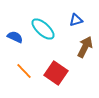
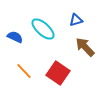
brown arrow: rotated 70 degrees counterclockwise
red square: moved 2 px right
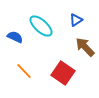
blue triangle: rotated 16 degrees counterclockwise
cyan ellipse: moved 2 px left, 3 px up
red square: moved 5 px right
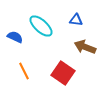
blue triangle: rotated 40 degrees clockwise
brown arrow: rotated 25 degrees counterclockwise
orange line: rotated 18 degrees clockwise
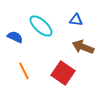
brown arrow: moved 2 px left
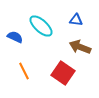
brown arrow: moved 3 px left
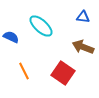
blue triangle: moved 7 px right, 3 px up
blue semicircle: moved 4 px left
brown arrow: moved 3 px right
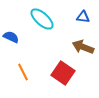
cyan ellipse: moved 1 px right, 7 px up
orange line: moved 1 px left, 1 px down
